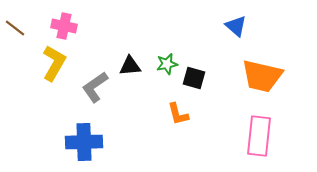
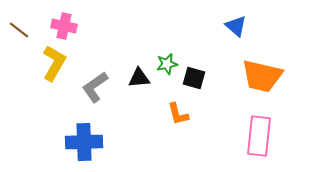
brown line: moved 4 px right, 2 px down
black triangle: moved 9 px right, 12 px down
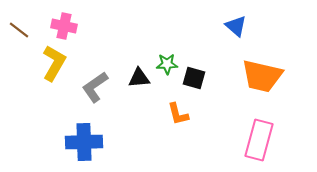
green star: rotated 10 degrees clockwise
pink rectangle: moved 4 px down; rotated 9 degrees clockwise
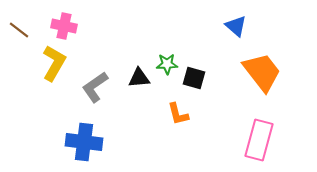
orange trapezoid: moved 4 px up; rotated 141 degrees counterclockwise
blue cross: rotated 9 degrees clockwise
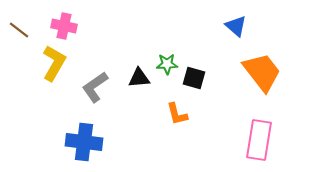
orange L-shape: moved 1 px left
pink rectangle: rotated 6 degrees counterclockwise
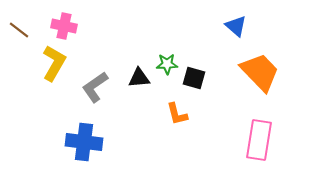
orange trapezoid: moved 2 px left; rotated 6 degrees counterclockwise
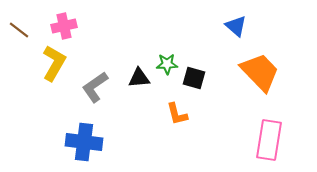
pink cross: rotated 25 degrees counterclockwise
pink rectangle: moved 10 px right
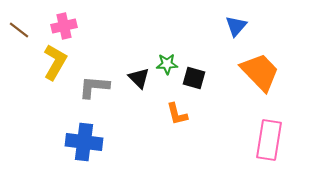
blue triangle: rotated 30 degrees clockwise
yellow L-shape: moved 1 px right, 1 px up
black triangle: rotated 50 degrees clockwise
gray L-shape: moved 1 px left; rotated 40 degrees clockwise
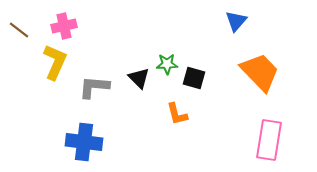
blue triangle: moved 5 px up
yellow L-shape: rotated 6 degrees counterclockwise
